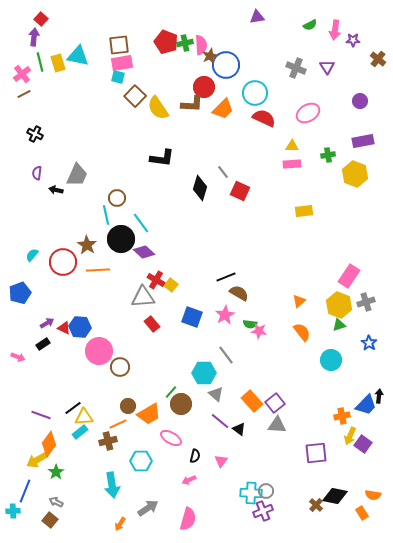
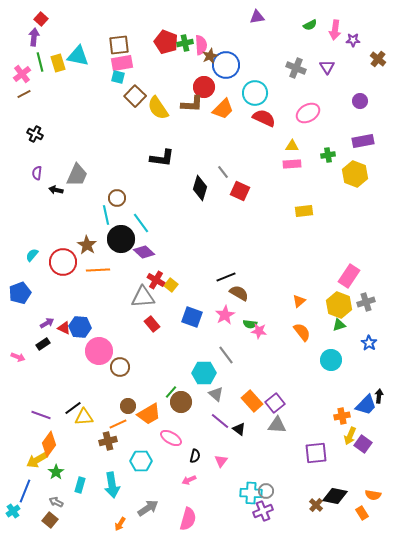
brown circle at (181, 404): moved 2 px up
cyan rectangle at (80, 432): moved 53 px down; rotated 35 degrees counterclockwise
cyan cross at (13, 511): rotated 32 degrees counterclockwise
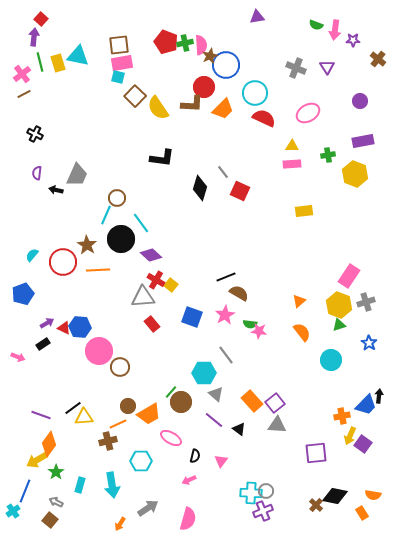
green semicircle at (310, 25): moved 6 px right; rotated 48 degrees clockwise
cyan line at (106, 215): rotated 36 degrees clockwise
purple diamond at (144, 252): moved 7 px right, 3 px down
blue pentagon at (20, 293): moved 3 px right, 1 px down
purple line at (220, 421): moved 6 px left, 1 px up
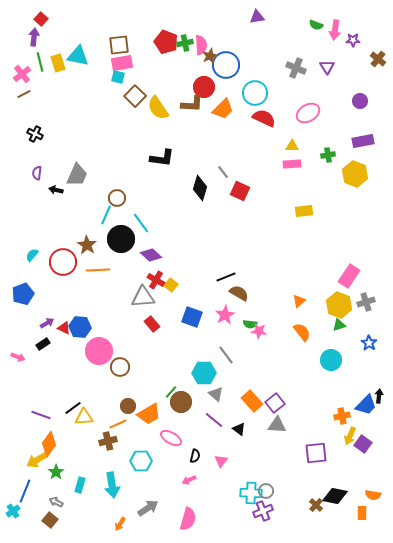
orange rectangle at (362, 513): rotated 32 degrees clockwise
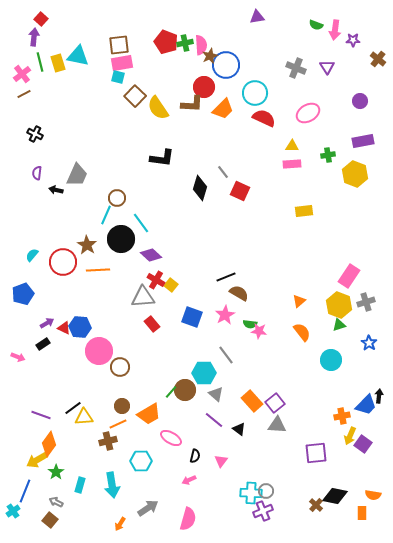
brown circle at (181, 402): moved 4 px right, 12 px up
brown circle at (128, 406): moved 6 px left
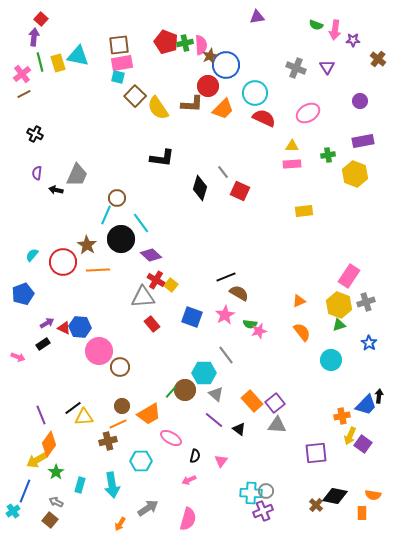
red circle at (204, 87): moved 4 px right, 1 px up
orange triangle at (299, 301): rotated 16 degrees clockwise
pink star at (259, 331): rotated 21 degrees counterclockwise
purple line at (41, 415): rotated 48 degrees clockwise
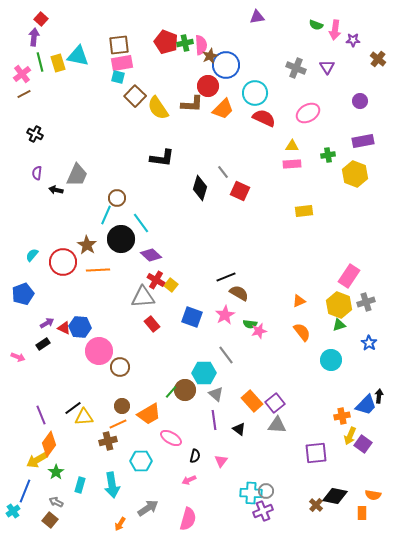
purple line at (214, 420): rotated 42 degrees clockwise
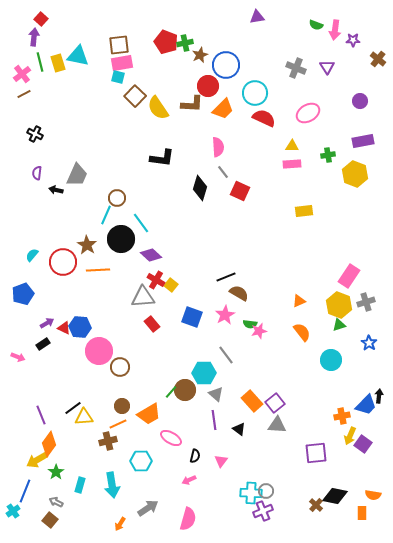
pink semicircle at (201, 45): moved 17 px right, 102 px down
brown star at (210, 56): moved 10 px left, 1 px up
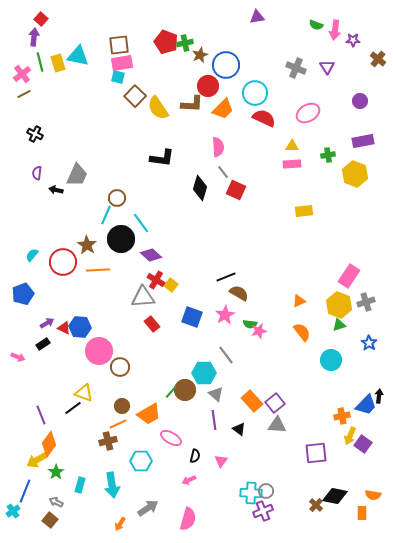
red square at (240, 191): moved 4 px left, 1 px up
yellow triangle at (84, 417): moved 24 px up; rotated 24 degrees clockwise
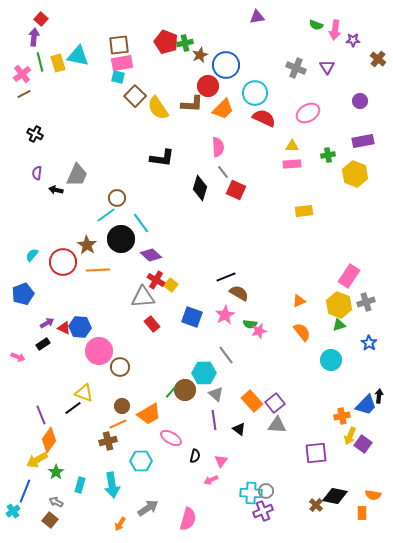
cyan line at (106, 215): rotated 30 degrees clockwise
orange diamond at (49, 444): moved 4 px up
pink arrow at (189, 480): moved 22 px right
